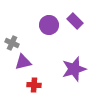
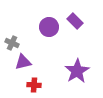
purple circle: moved 2 px down
purple star: moved 3 px right, 2 px down; rotated 15 degrees counterclockwise
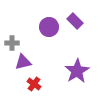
gray cross: rotated 24 degrees counterclockwise
red cross: moved 1 px up; rotated 32 degrees clockwise
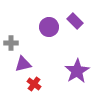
gray cross: moved 1 px left
purple triangle: moved 2 px down
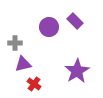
gray cross: moved 4 px right
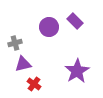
gray cross: rotated 16 degrees counterclockwise
